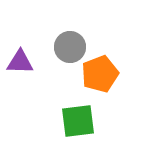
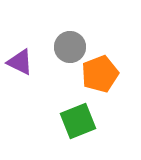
purple triangle: rotated 24 degrees clockwise
green square: rotated 15 degrees counterclockwise
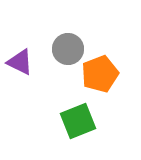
gray circle: moved 2 px left, 2 px down
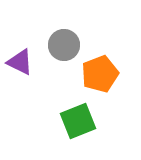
gray circle: moved 4 px left, 4 px up
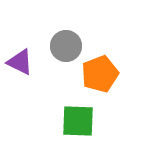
gray circle: moved 2 px right, 1 px down
green square: rotated 24 degrees clockwise
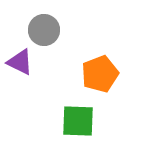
gray circle: moved 22 px left, 16 px up
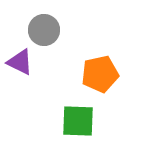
orange pentagon: rotated 9 degrees clockwise
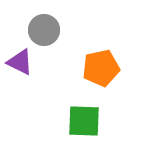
orange pentagon: moved 1 px right, 6 px up
green square: moved 6 px right
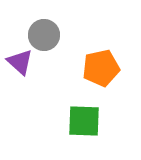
gray circle: moved 5 px down
purple triangle: rotated 16 degrees clockwise
